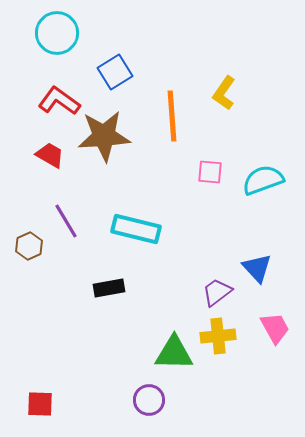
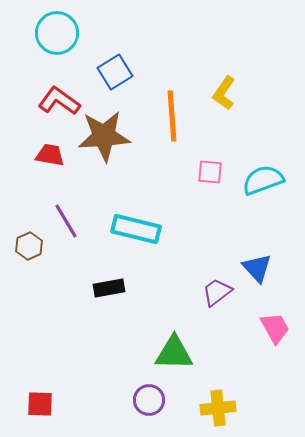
red trapezoid: rotated 20 degrees counterclockwise
yellow cross: moved 72 px down
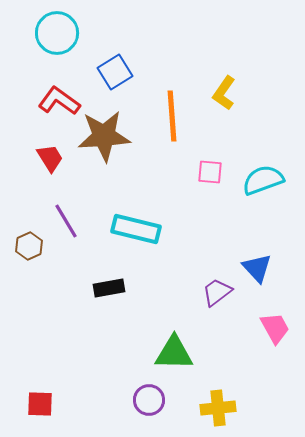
red trapezoid: moved 3 px down; rotated 48 degrees clockwise
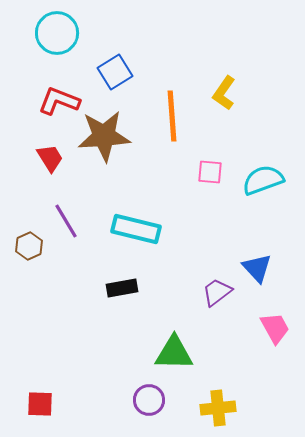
red L-shape: rotated 15 degrees counterclockwise
black rectangle: moved 13 px right
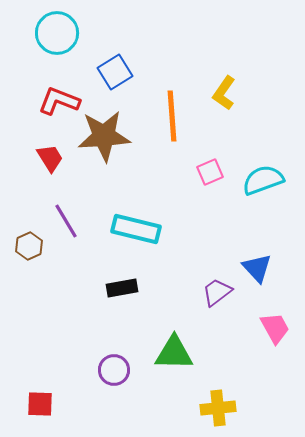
pink square: rotated 28 degrees counterclockwise
purple circle: moved 35 px left, 30 px up
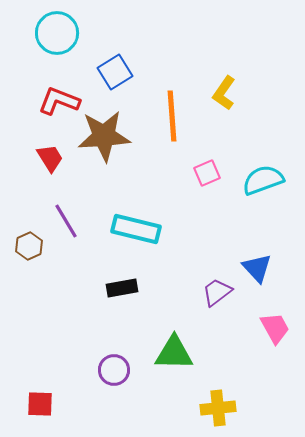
pink square: moved 3 px left, 1 px down
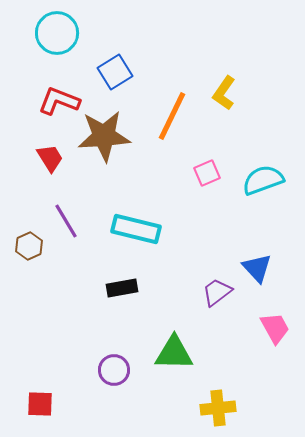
orange line: rotated 30 degrees clockwise
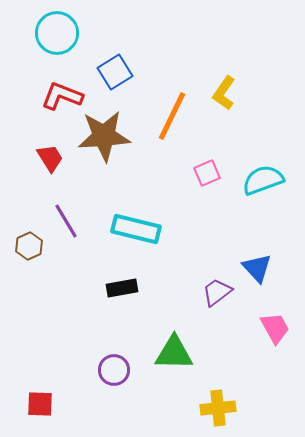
red L-shape: moved 3 px right, 5 px up
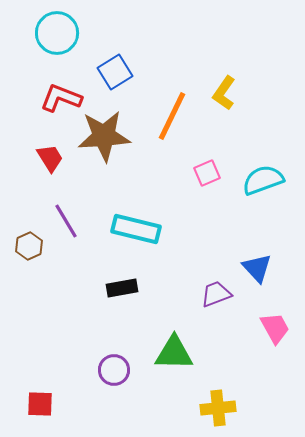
red L-shape: moved 1 px left, 2 px down
purple trapezoid: moved 1 px left, 2 px down; rotated 16 degrees clockwise
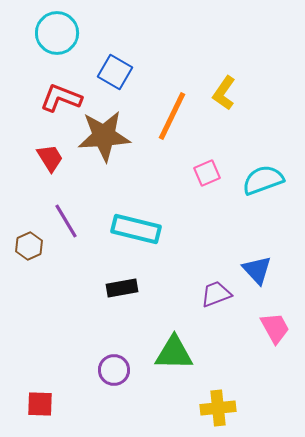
blue square: rotated 28 degrees counterclockwise
blue triangle: moved 2 px down
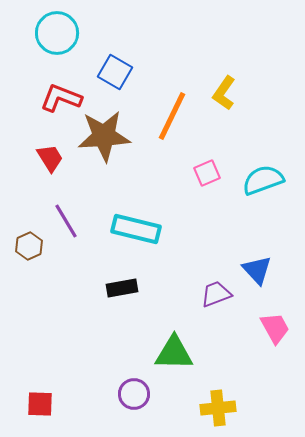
purple circle: moved 20 px right, 24 px down
